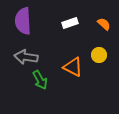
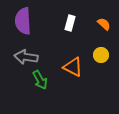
white rectangle: rotated 56 degrees counterclockwise
yellow circle: moved 2 px right
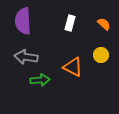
green arrow: rotated 66 degrees counterclockwise
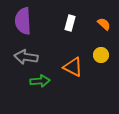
green arrow: moved 1 px down
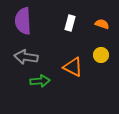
orange semicircle: moved 2 px left; rotated 24 degrees counterclockwise
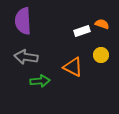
white rectangle: moved 12 px right, 8 px down; rotated 56 degrees clockwise
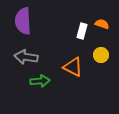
white rectangle: rotated 56 degrees counterclockwise
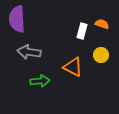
purple semicircle: moved 6 px left, 2 px up
gray arrow: moved 3 px right, 5 px up
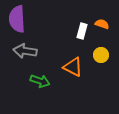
gray arrow: moved 4 px left, 1 px up
green arrow: rotated 24 degrees clockwise
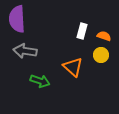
orange semicircle: moved 2 px right, 12 px down
orange triangle: rotated 15 degrees clockwise
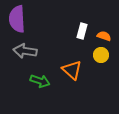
orange triangle: moved 1 px left, 3 px down
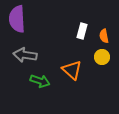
orange semicircle: rotated 120 degrees counterclockwise
gray arrow: moved 4 px down
yellow circle: moved 1 px right, 2 px down
